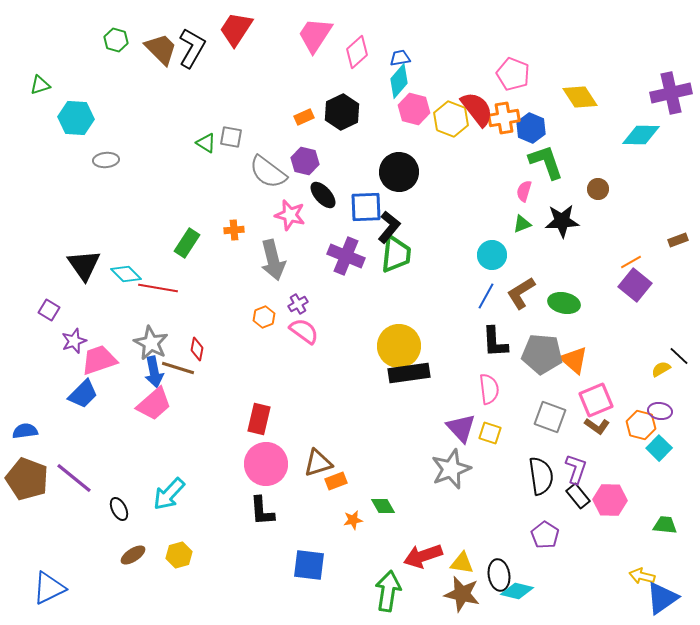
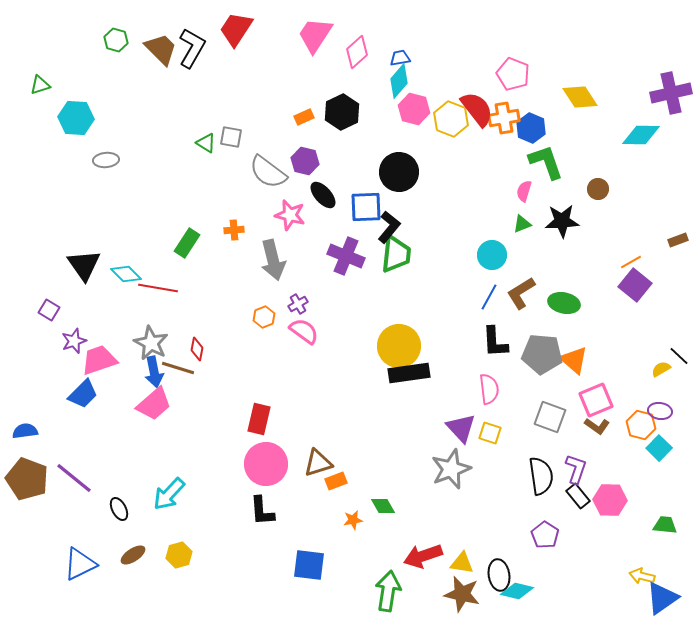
blue line at (486, 296): moved 3 px right, 1 px down
blue triangle at (49, 588): moved 31 px right, 24 px up
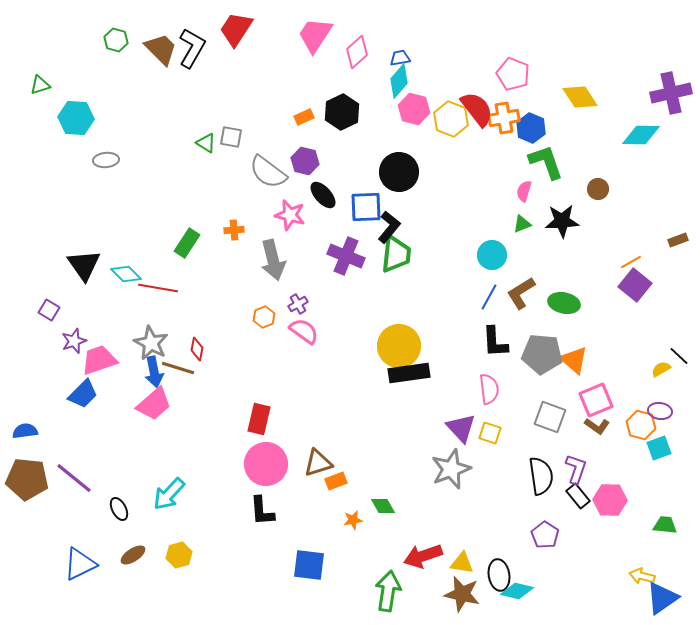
cyan square at (659, 448): rotated 25 degrees clockwise
brown pentagon at (27, 479): rotated 15 degrees counterclockwise
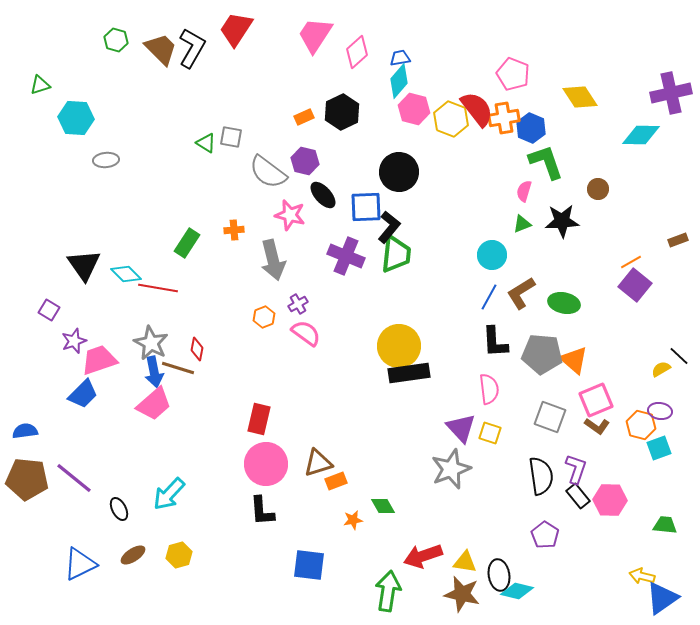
pink semicircle at (304, 331): moved 2 px right, 2 px down
yellow triangle at (462, 563): moved 3 px right, 1 px up
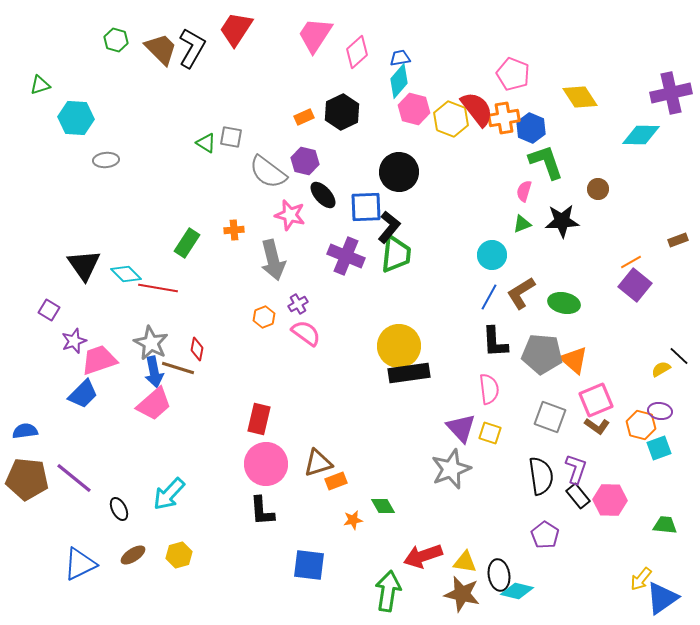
yellow arrow at (642, 576): moved 1 px left, 3 px down; rotated 65 degrees counterclockwise
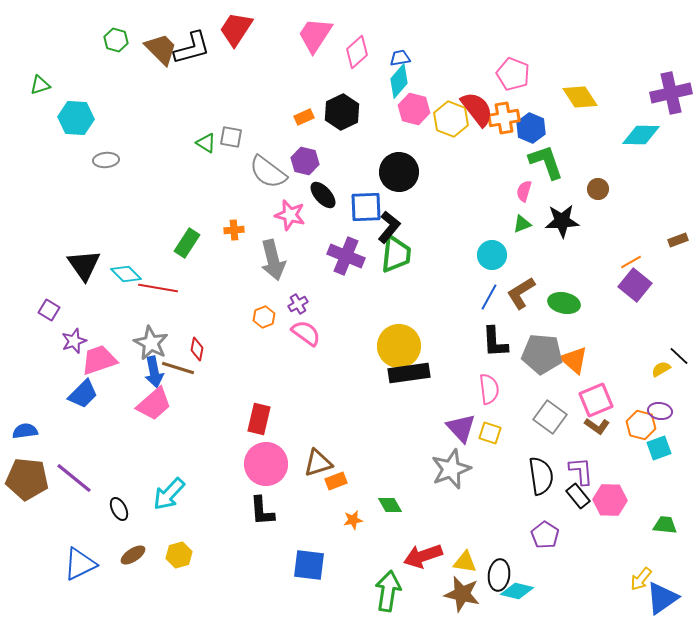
black L-shape at (192, 48): rotated 45 degrees clockwise
gray square at (550, 417): rotated 16 degrees clockwise
purple L-shape at (576, 469): moved 5 px right, 2 px down; rotated 24 degrees counterclockwise
green diamond at (383, 506): moved 7 px right, 1 px up
black ellipse at (499, 575): rotated 16 degrees clockwise
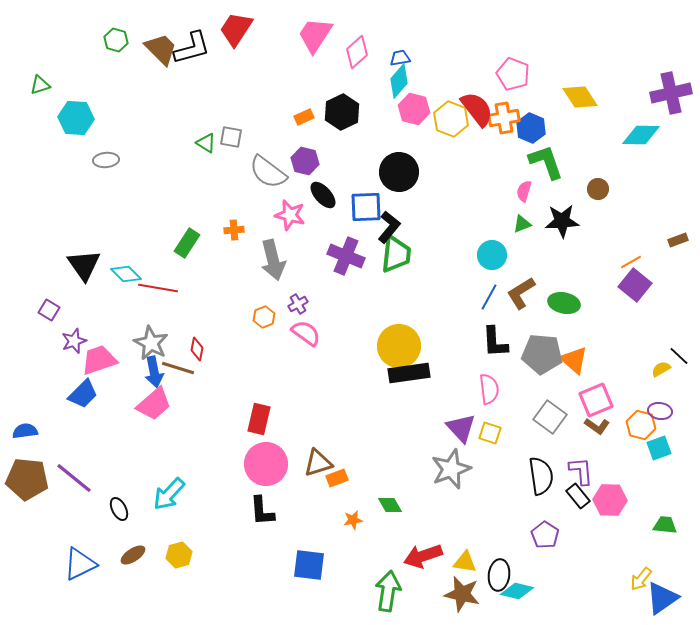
orange rectangle at (336, 481): moved 1 px right, 3 px up
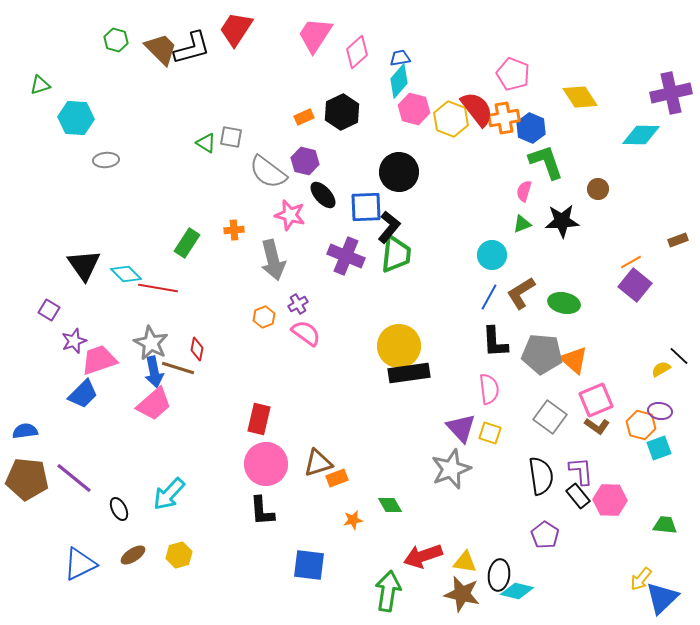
blue triangle at (662, 598): rotated 9 degrees counterclockwise
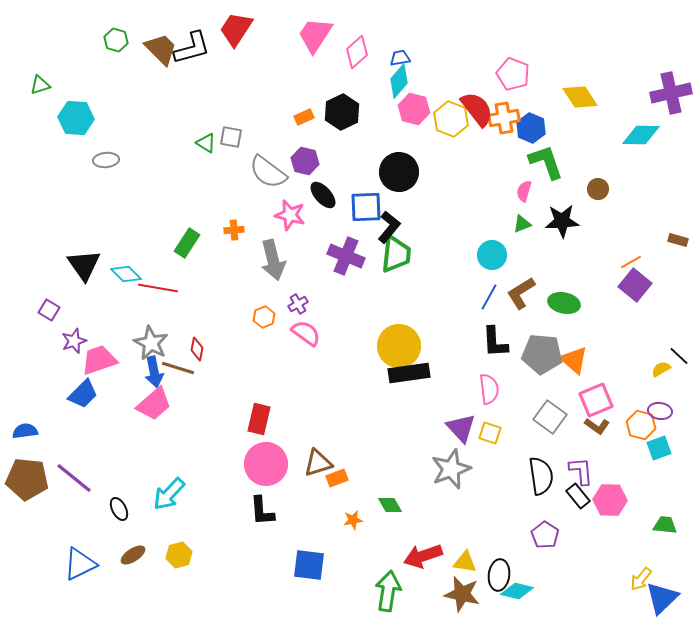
brown rectangle at (678, 240): rotated 36 degrees clockwise
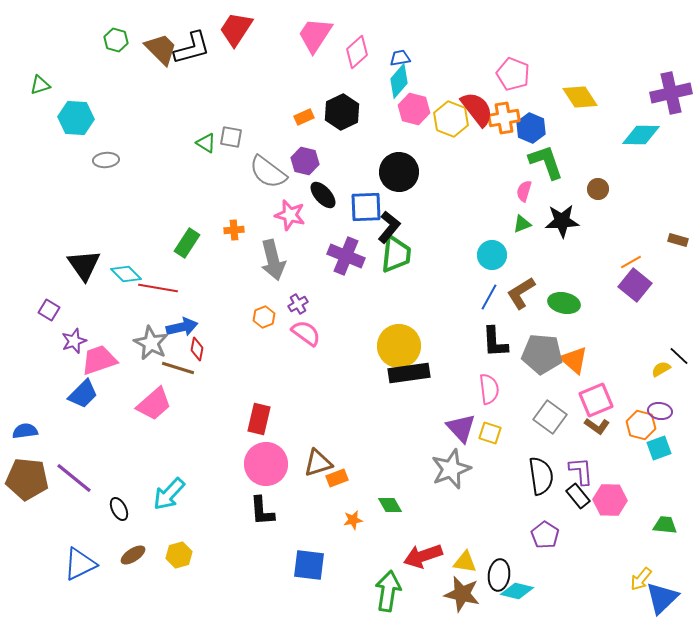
blue arrow at (154, 372): moved 28 px right, 45 px up; rotated 92 degrees counterclockwise
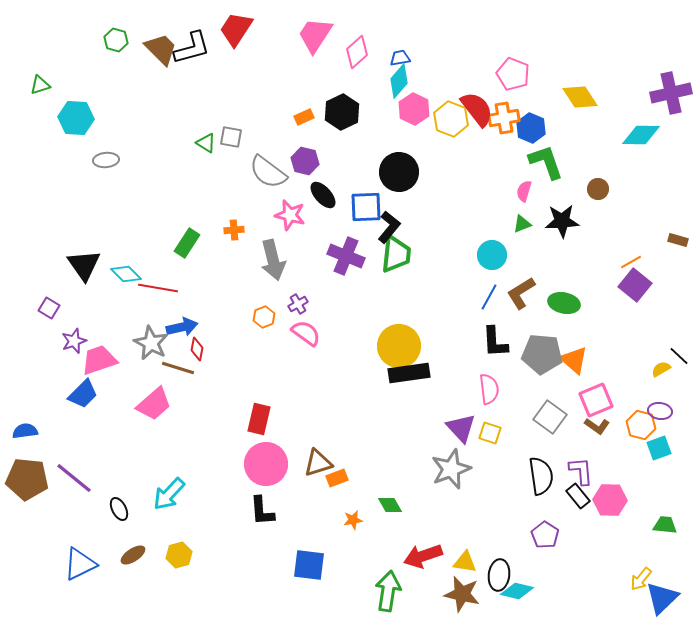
pink hexagon at (414, 109): rotated 12 degrees clockwise
purple square at (49, 310): moved 2 px up
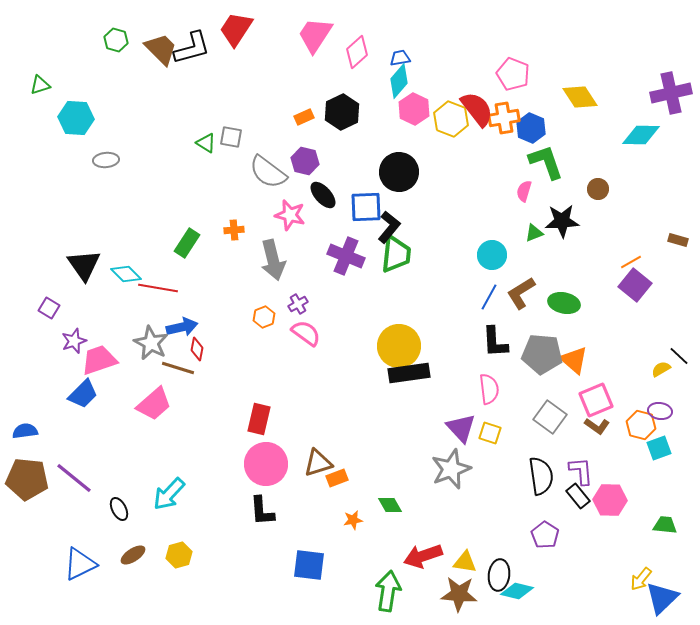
green triangle at (522, 224): moved 12 px right, 9 px down
brown star at (462, 594): moved 3 px left; rotated 9 degrees counterclockwise
